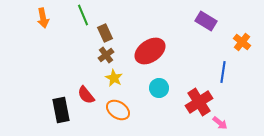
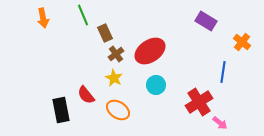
brown cross: moved 10 px right, 1 px up
cyan circle: moved 3 px left, 3 px up
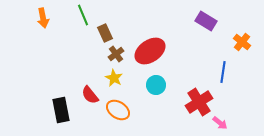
red semicircle: moved 4 px right
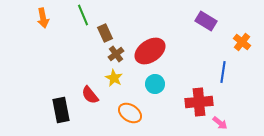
cyan circle: moved 1 px left, 1 px up
red cross: rotated 28 degrees clockwise
orange ellipse: moved 12 px right, 3 px down
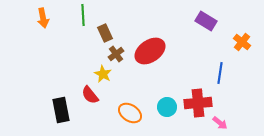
green line: rotated 20 degrees clockwise
blue line: moved 3 px left, 1 px down
yellow star: moved 11 px left, 4 px up
cyan circle: moved 12 px right, 23 px down
red cross: moved 1 px left, 1 px down
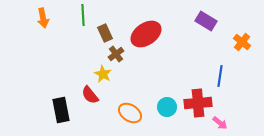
red ellipse: moved 4 px left, 17 px up
blue line: moved 3 px down
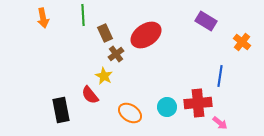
red ellipse: moved 1 px down
yellow star: moved 1 px right, 2 px down
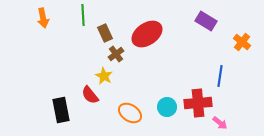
red ellipse: moved 1 px right, 1 px up
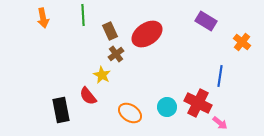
brown rectangle: moved 5 px right, 2 px up
yellow star: moved 2 px left, 1 px up
red semicircle: moved 2 px left, 1 px down
red cross: rotated 32 degrees clockwise
